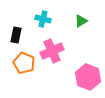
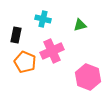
green triangle: moved 1 px left, 4 px down; rotated 16 degrees clockwise
orange pentagon: moved 1 px right, 1 px up
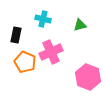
pink cross: moved 1 px left, 1 px down
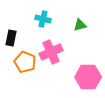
black rectangle: moved 5 px left, 3 px down
pink hexagon: rotated 20 degrees counterclockwise
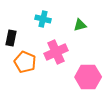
pink cross: moved 5 px right
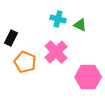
cyan cross: moved 15 px right
green triangle: rotated 40 degrees clockwise
black rectangle: rotated 14 degrees clockwise
pink cross: rotated 20 degrees counterclockwise
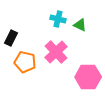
orange pentagon: rotated 10 degrees counterclockwise
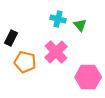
green triangle: rotated 24 degrees clockwise
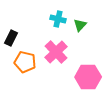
green triangle: rotated 24 degrees clockwise
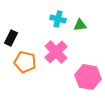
green triangle: rotated 40 degrees clockwise
pink hexagon: rotated 10 degrees clockwise
